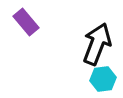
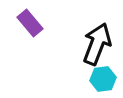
purple rectangle: moved 4 px right, 1 px down
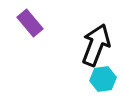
black arrow: moved 1 px left, 1 px down
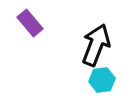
cyan hexagon: moved 1 px left, 1 px down
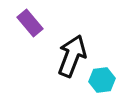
black arrow: moved 24 px left, 11 px down
